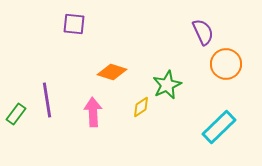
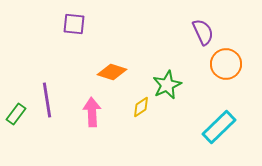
pink arrow: moved 1 px left
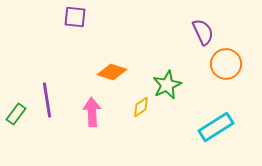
purple square: moved 1 px right, 7 px up
cyan rectangle: moved 3 px left; rotated 12 degrees clockwise
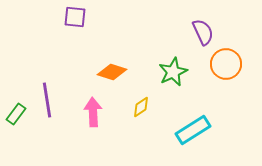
green star: moved 6 px right, 13 px up
pink arrow: moved 1 px right
cyan rectangle: moved 23 px left, 3 px down
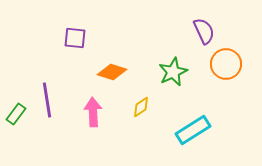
purple square: moved 21 px down
purple semicircle: moved 1 px right, 1 px up
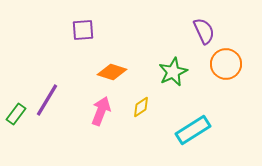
purple square: moved 8 px right, 8 px up; rotated 10 degrees counterclockwise
purple line: rotated 40 degrees clockwise
pink arrow: moved 8 px right, 1 px up; rotated 24 degrees clockwise
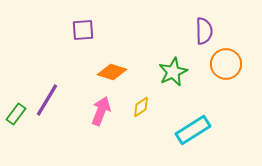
purple semicircle: rotated 24 degrees clockwise
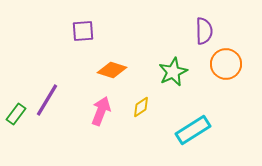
purple square: moved 1 px down
orange diamond: moved 2 px up
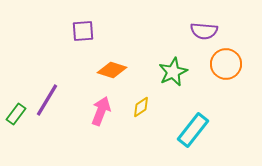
purple semicircle: rotated 96 degrees clockwise
cyan rectangle: rotated 20 degrees counterclockwise
